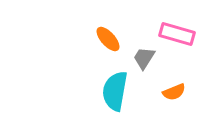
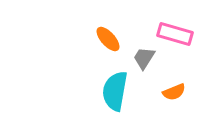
pink rectangle: moved 2 px left
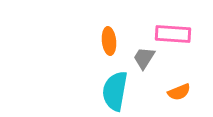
pink rectangle: moved 2 px left; rotated 12 degrees counterclockwise
orange ellipse: moved 1 px right, 2 px down; rotated 36 degrees clockwise
orange semicircle: moved 5 px right
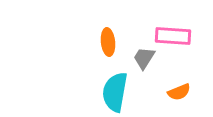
pink rectangle: moved 2 px down
orange ellipse: moved 1 px left, 1 px down
cyan semicircle: moved 1 px down
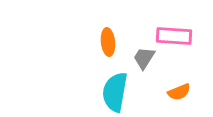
pink rectangle: moved 1 px right
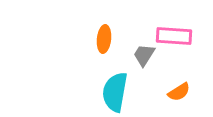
orange ellipse: moved 4 px left, 3 px up; rotated 12 degrees clockwise
gray trapezoid: moved 3 px up
orange semicircle: rotated 10 degrees counterclockwise
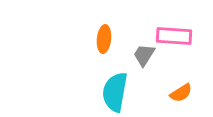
orange semicircle: moved 2 px right, 1 px down
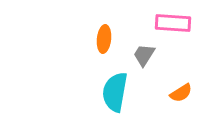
pink rectangle: moved 1 px left, 13 px up
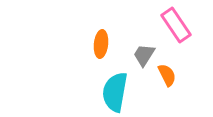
pink rectangle: moved 3 px right, 2 px down; rotated 52 degrees clockwise
orange ellipse: moved 3 px left, 5 px down
orange semicircle: moved 14 px left, 18 px up; rotated 85 degrees counterclockwise
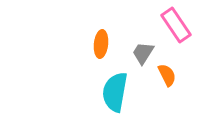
gray trapezoid: moved 1 px left, 2 px up
